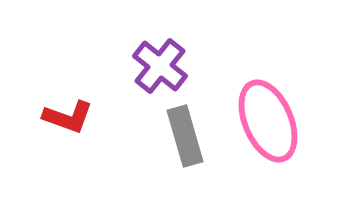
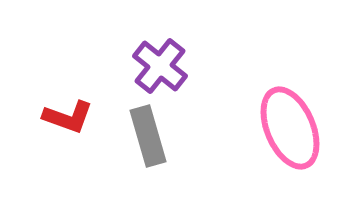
pink ellipse: moved 22 px right, 7 px down
gray rectangle: moved 37 px left
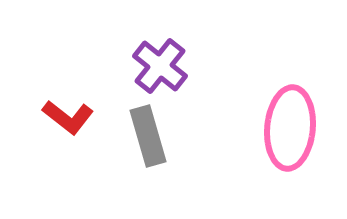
red L-shape: rotated 18 degrees clockwise
pink ellipse: rotated 28 degrees clockwise
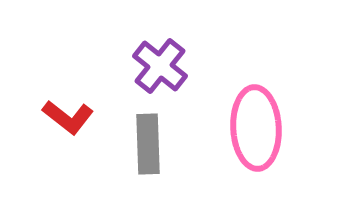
pink ellipse: moved 34 px left; rotated 8 degrees counterclockwise
gray rectangle: moved 8 px down; rotated 14 degrees clockwise
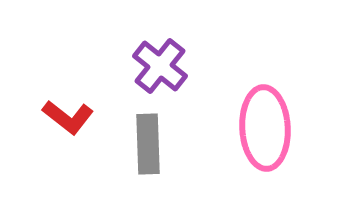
pink ellipse: moved 9 px right
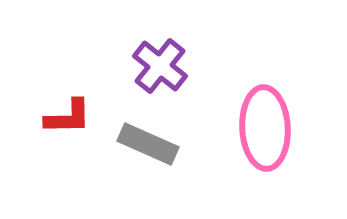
red L-shape: rotated 39 degrees counterclockwise
gray rectangle: rotated 64 degrees counterclockwise
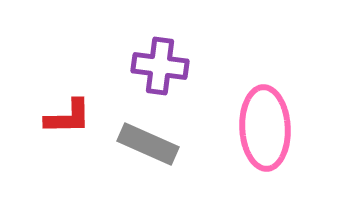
purple cross: rotated 32 degrees counterclockwise
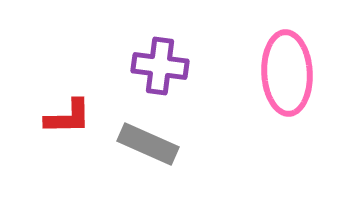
pink ellipse: moved 22 px right, 55 px up
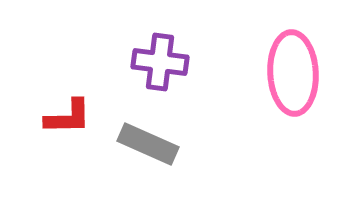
purple cross: moved 4 px up
pink ellipse: moved 6 px right
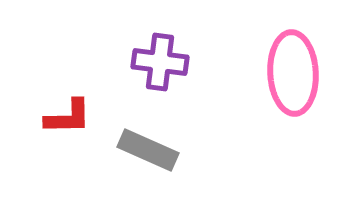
gray rectangle: moved 6 px down
